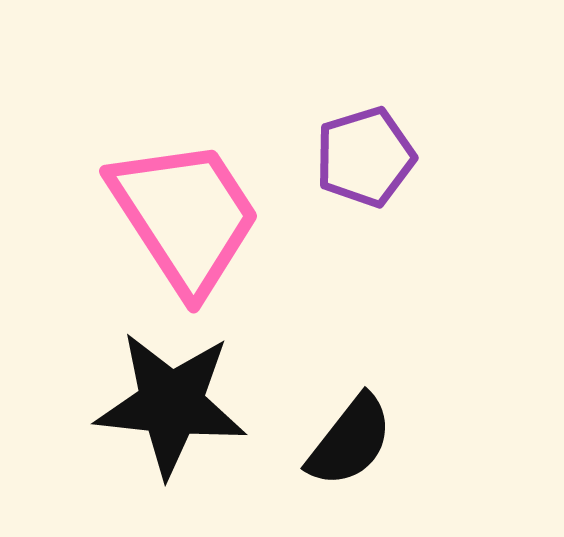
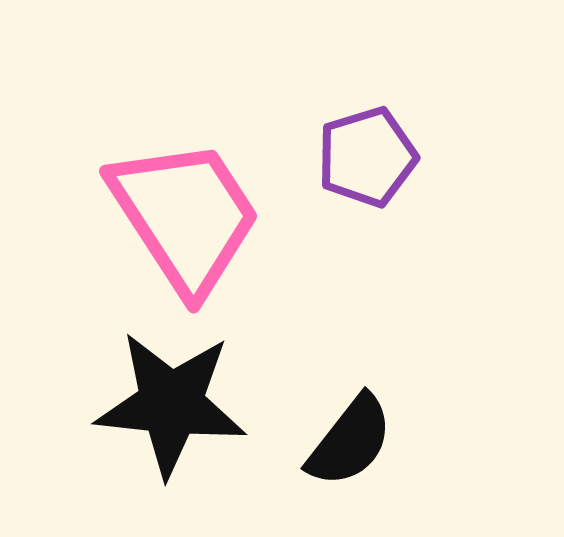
purple pentagon: moved 2 px right
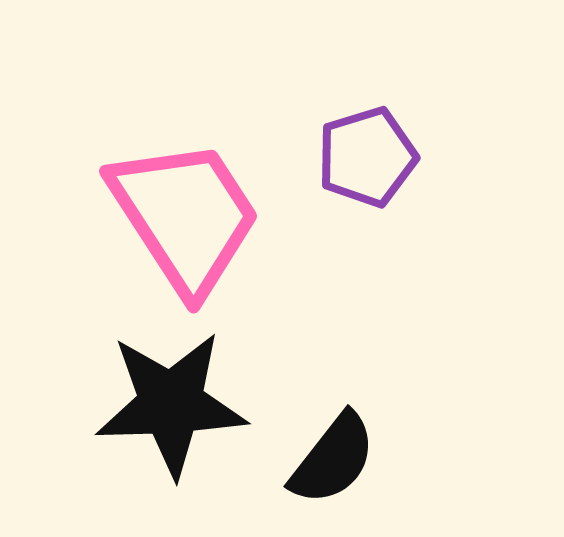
black star: rotated 8 degrees counterclockwise
black semicircle: moved 17 px left, 18 px down
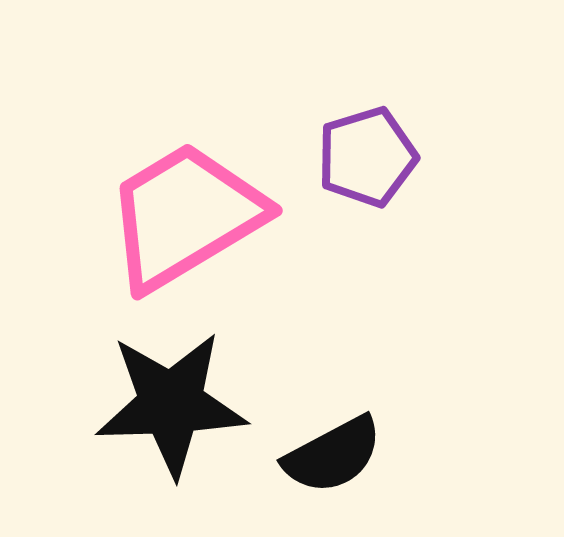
pink trapezoid: rotated 88 degrees counterclockwise
black semicircle: moved 4 px up; rotated 24 degrees clockwise
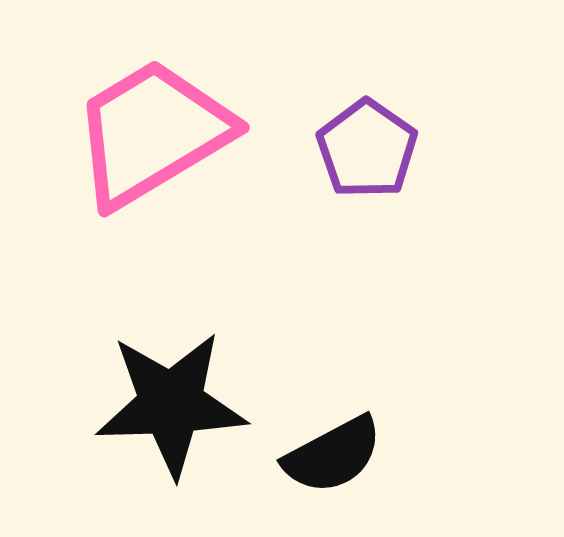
purple pentagon: moved 8 px up; rotated 20 degrees counterclockwise
pink trapezoid: moved 33 px left, 83 px up
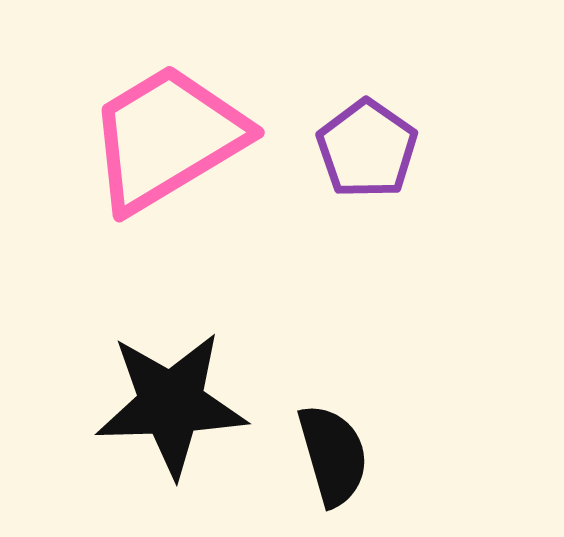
pink trapezoid: moved 15 px right, 5 px down
black semicircle: rotated 78 degrees counterclockwise
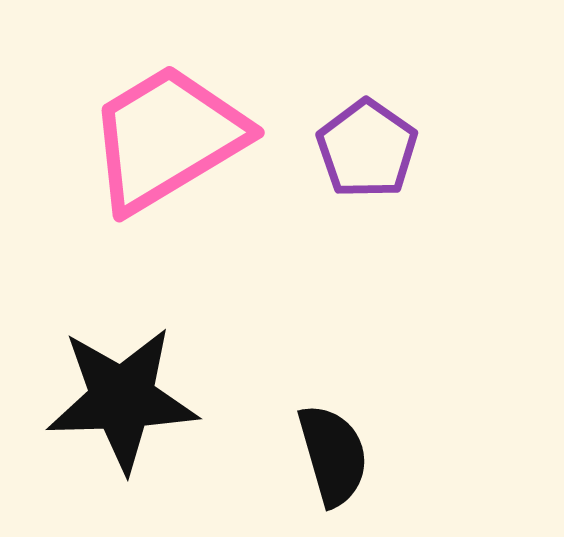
black star: moved 49 px left, 5 px up
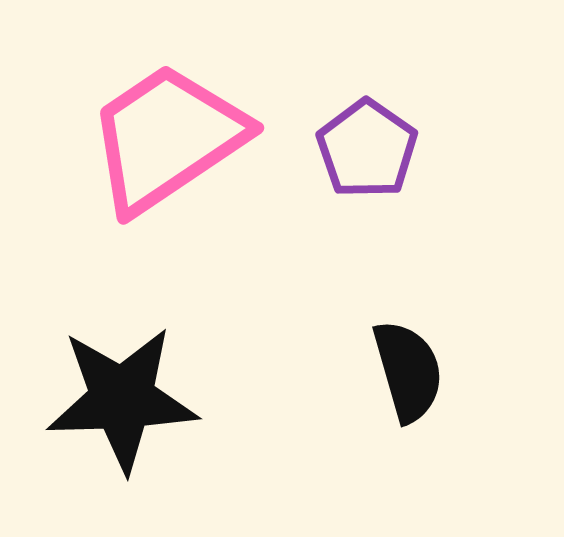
pink trapezoid: rotated 3 degrees counterclockwise
black semicircle: moved 75 px right, 84 px up
